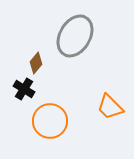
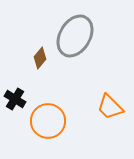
brown diamond: moved 4 px right, 5 px up
black cross: moved 9 px left, 10 px down
orange circle: moved 2 px left
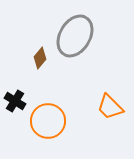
black cross: moved 2 px down
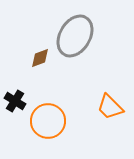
brown diamond: rotated 30 degrees clockwise
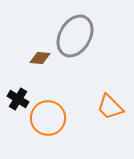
brown diamond: rotated 25 degrees clockwise
black cross: moved 3 px right, 2 px up
orange circle: moved 3 px up
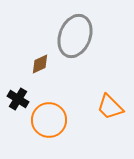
gray ellipse: rotated 9 degrees counterclockwise
brown diamond: moved 6 px down; rotated 30 degrees counterclockwise
orange circle: moved 1 px right, 2 px down
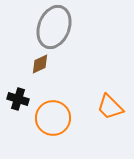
gray ellipse: moved 21 px left, 9 px up
black cross: rotated 15 degrees counterclockwise
orange circle: moved 4 px right, 2 px up
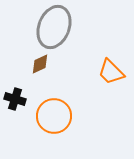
black cross: moved 3 px left
orange trapezoid: moved 1 px right, 35 px up
orange circle: moved 1 px right, 2 px up
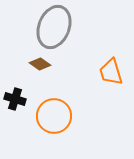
brown diamond: rotated 60 degrees clockwise
orange trapezoid: rotated 28 degrees clockwise
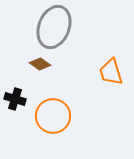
orange circle: moved 1 px left
